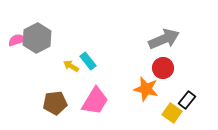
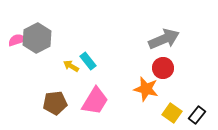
black rectangle: moved 10 px right, 15 px down
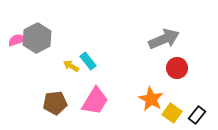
red circle: moved 14 px right
orange star: moved 5 px right, 10 px down; rotated 15 degrees clockwise
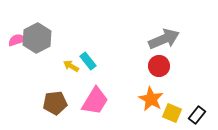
red circle: moved 18 px left, 2 px up
yellow square: rotated 12 degrees counterclockwise
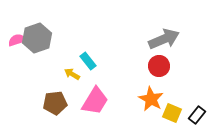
gray hexagon: rotated 8 degrees clockwise
yellow arrow: moved 1 px right, 8 px down
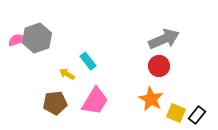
yellow arrow: moved 5 px left
yellow square: moved 4 px right
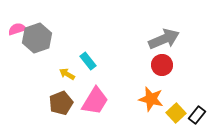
pink semicircle: moved 11 px up
red circle: moved 3 px right, 1 px up
orange star: rotated 15 degrees counterclockwise
brown pentagon: moved 6 px right; rotated 15 degrees counterclockwise
yellow square: rotated 24 degrees clockwise
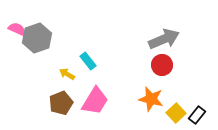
pink semicircle: rotated 42 degrees clockwise
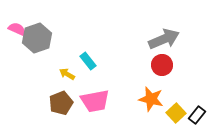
pink trapezoid: rotated 48 degrees clockwise
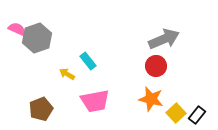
red circle: moved 6 px left, 1 px down
brown pentagon: moved 20 px left, 6 px down
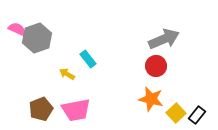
cyan rectangle: moved 2 px up
pink trapezoid: moved 19 px left, 9 px down
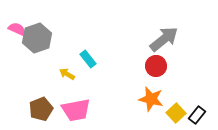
gray arrow: rotated 16 degrees counterclockwise
